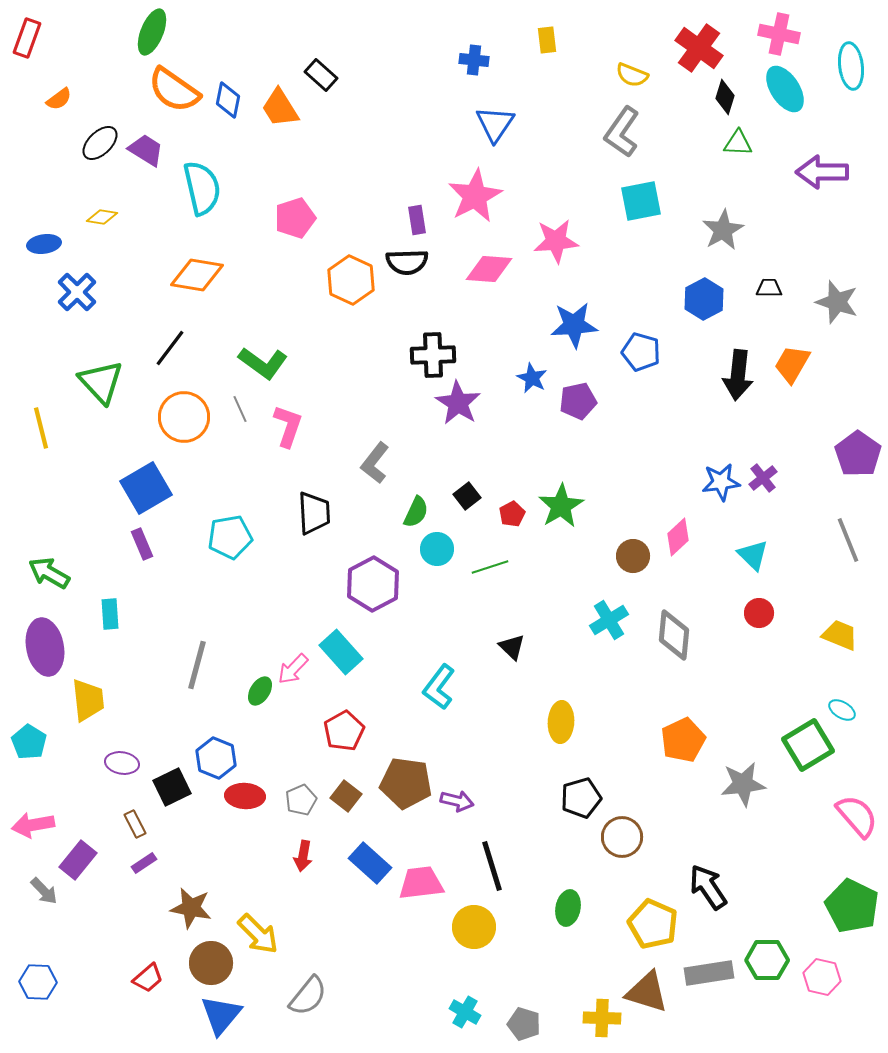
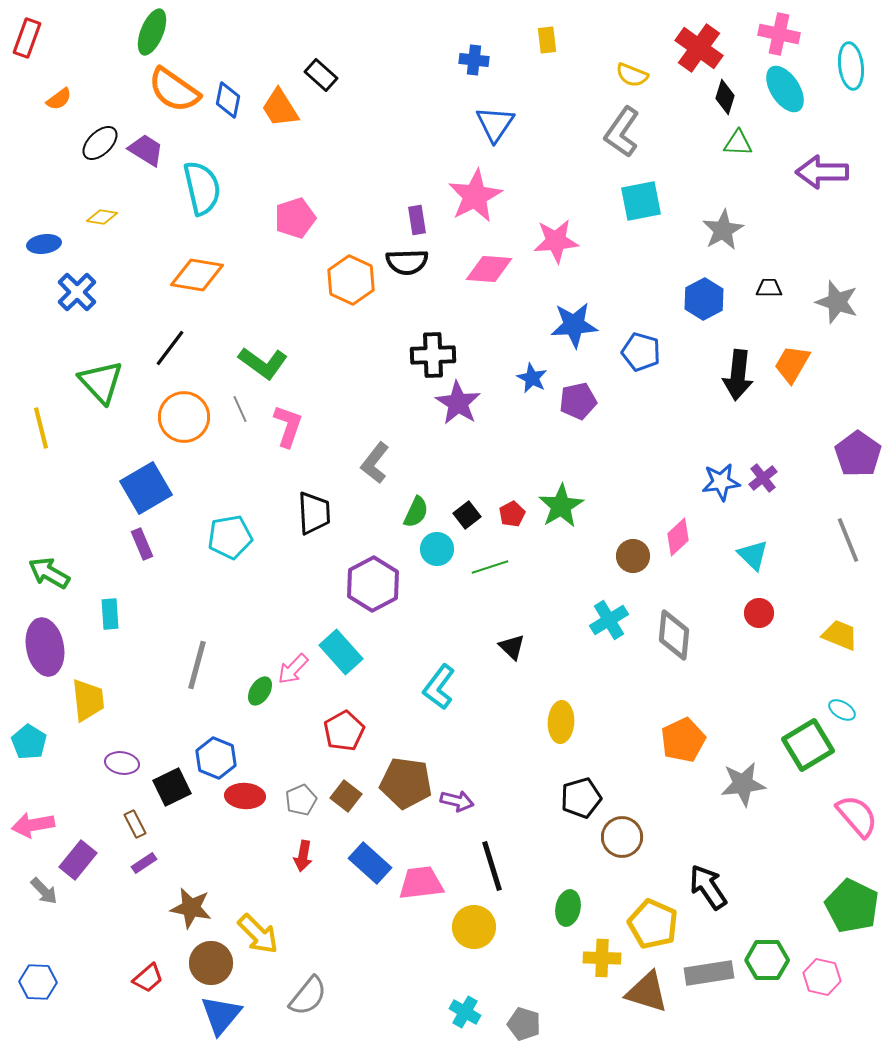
black square at (467, 496): moved 19 px down
yellow cross at (602, 1018): moved 60 px up
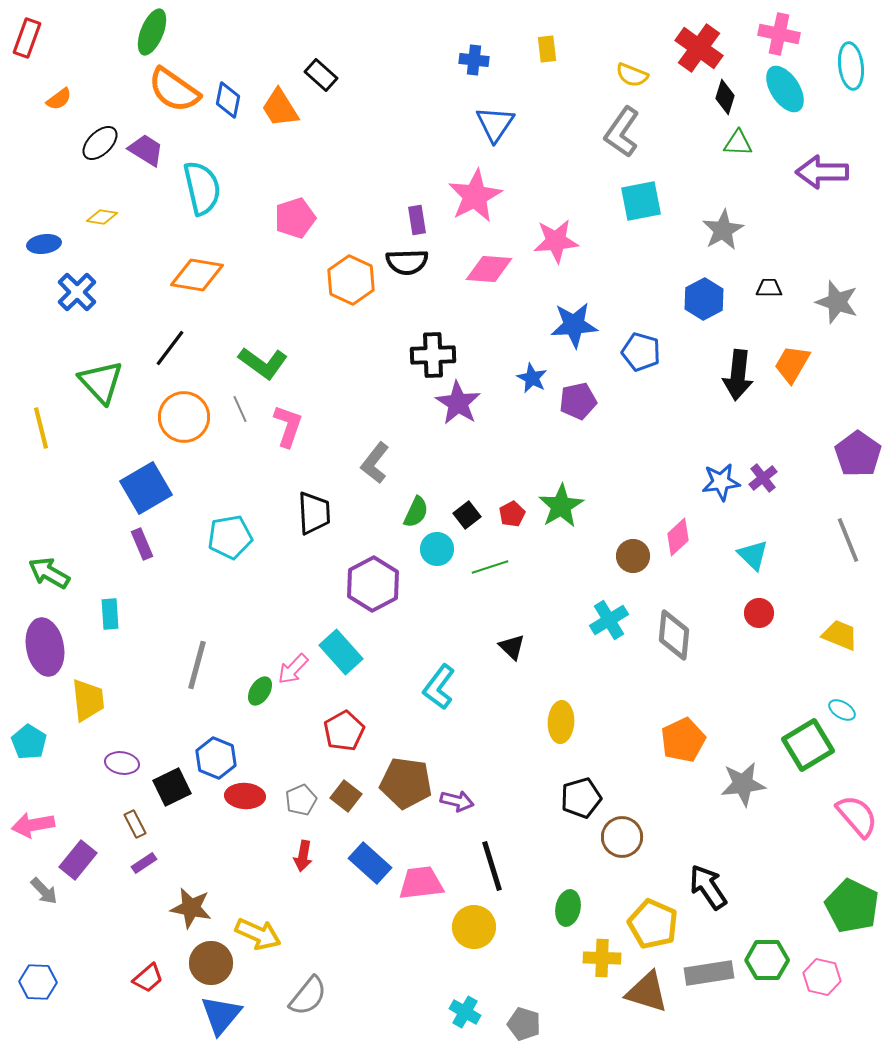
yellow rectangle at (547, 40): moved 9 px down
yellow arrow at (258, 934): rotated 21 degrees counterclockwise
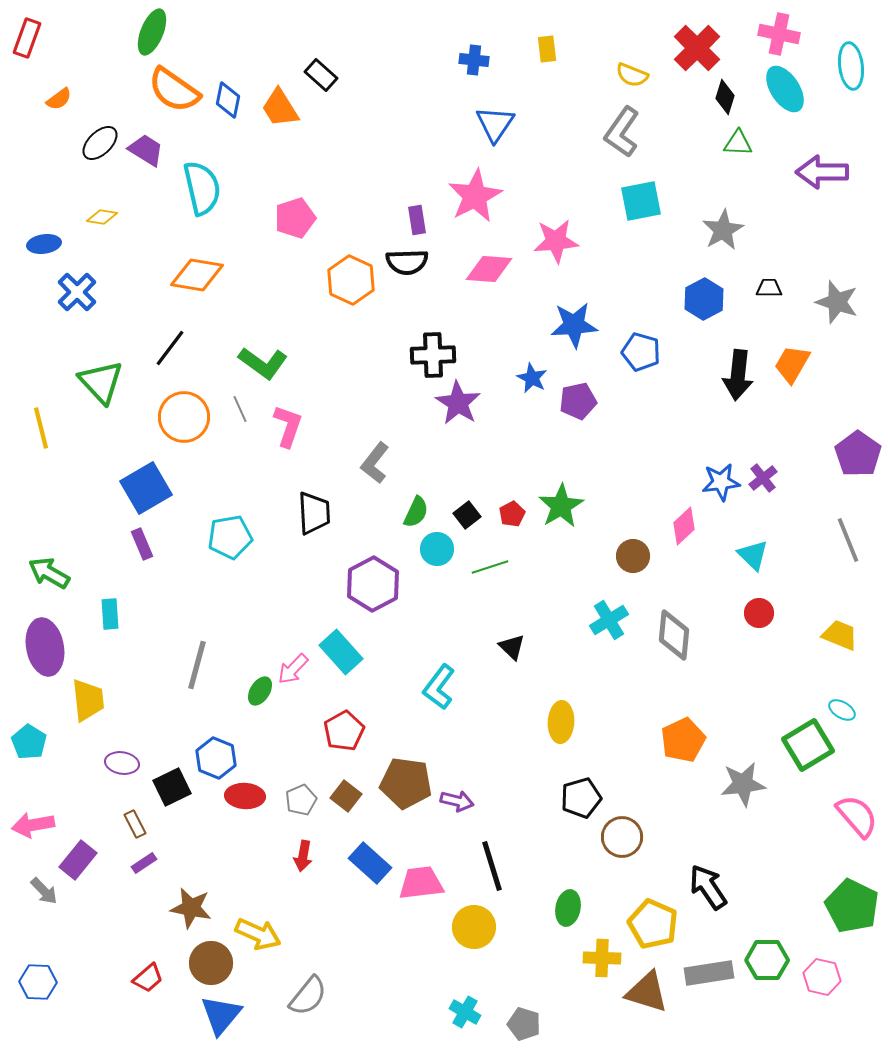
red cross at (699, 48): moved 2 px left; rotated 9 degrees clockwise
pink diamond at (678, 537): moved 6 px right, 11 px up
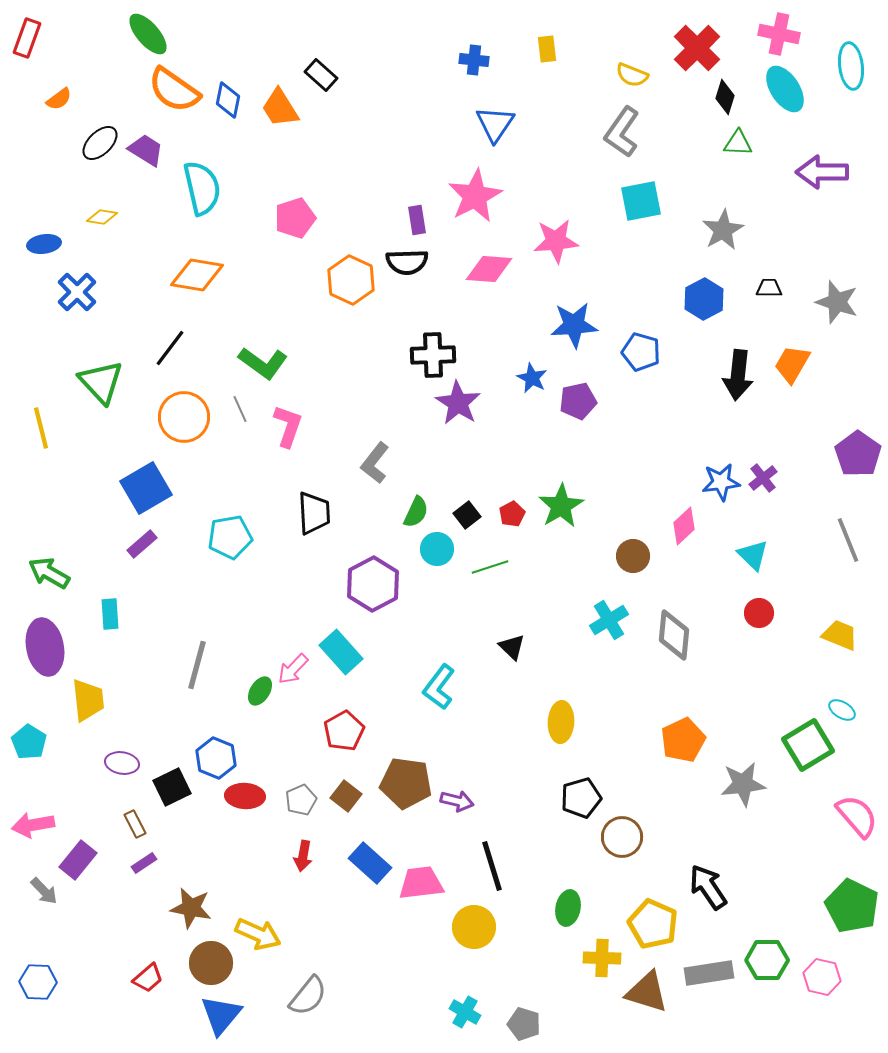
green ellipse at (152, 32): moved 4 px left, 2 px down; rotated 63 degrees counterclockwise
purple rectangle at (142, 544): rotated 72 degrees clockwise
